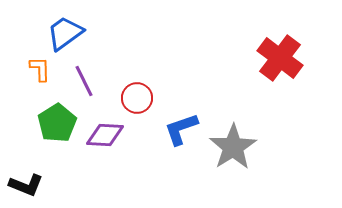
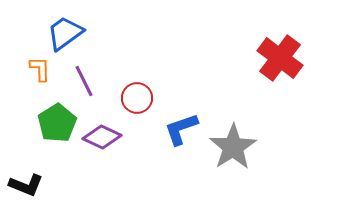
purple diamond: moved 3 px left, 2 px down; rotated 21 degrees clockwise
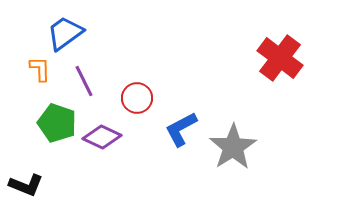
green pentagon: rotated 21 degrees counterclockwise
blue L-shape: rotated 9 degrees counterclockwise
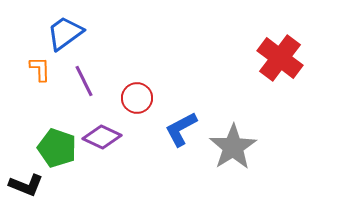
green pentagon: moved 25 px down
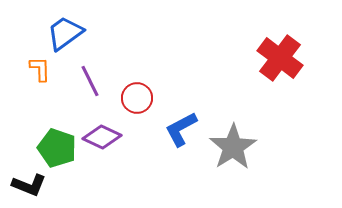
purple line: moved 6 px right
black L-shape: moved 3 px right
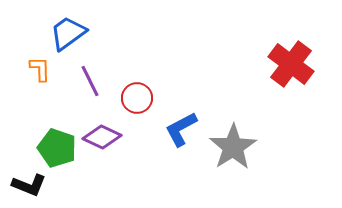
blue trapezoid: moved 3 px right
red cross: moved 11 px right, 6 px down
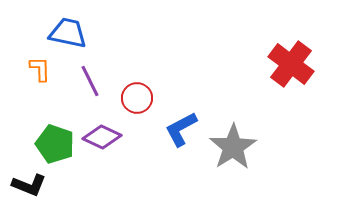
blue trapezoid: rotated 48 degrees clockwise
green pentagon: moved 2 px left, 4 px up
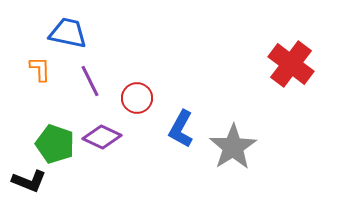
blue L-shape: rotated 33 degrees counterclockwise
black L-shape: moved 4 px up
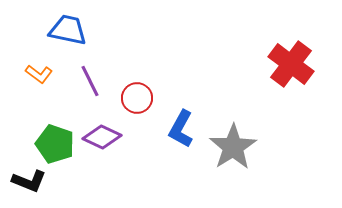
blue trapezoid: moved 3 px up
orange L-shape: moved 1 px left, 5 px down; rotated 128 degrees clockwise
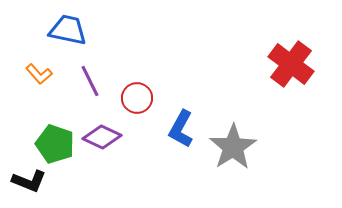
orange L-shape: rotated 12 degrees clockwise
